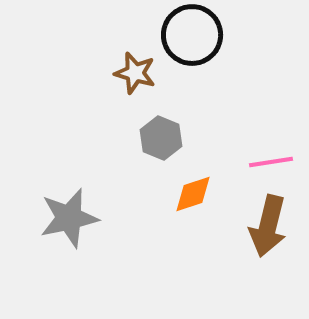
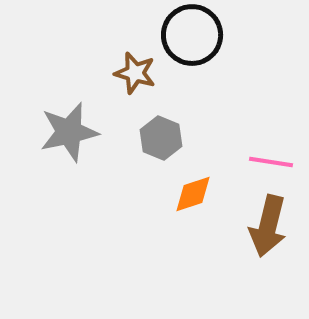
pink line: rotated 18 degrees clockwise
gray star: moved 86 px up
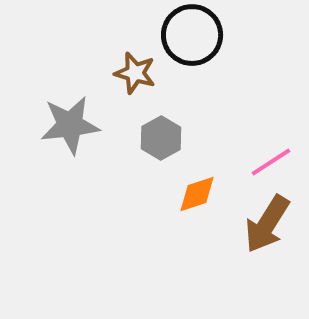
gray star: moved 1 px right, 7 px up; rotated 6 degrees clockwise
gray hexagon: rotated 9 degrees clockwise
pink line: rotated 42 degrees counterclockwise
orange diamond: moved 4 px right
brown arrow: moved 1 px left, 2 px up; rotated 18 degrees clockwise
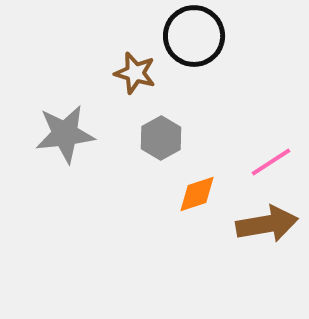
black circle: moved 2 px right, 1 px down
gray star: moved 5 px left, 9 px down
brown arrow: rotated 132 degrees counterclockwise
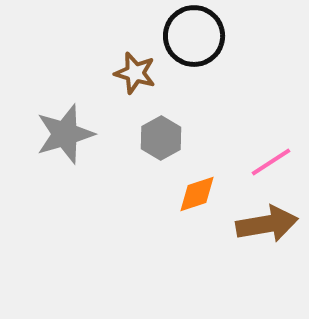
gray star: rotated 10 degrees counterclockwise
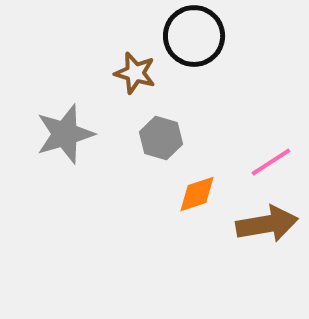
gray hexagon: rotated 15 degrees counterclockwise
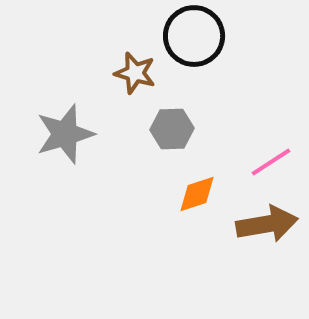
gray hexagon: moved 11 px right, 9 px up; rotated 18 degrees counterclockwise
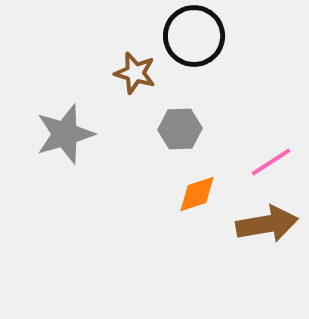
gray hexagon: moved 8 px right
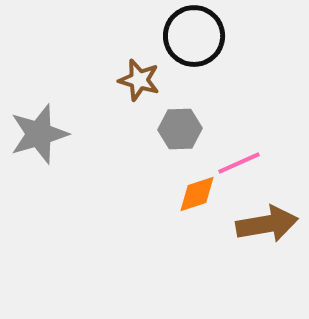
brown star: moved 4 px right, 7 px down
gray star: moved 26 px left
pink line: moved 32 px left, 1 px down; rotated 9 degrees clockwise
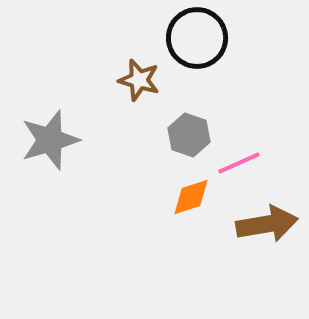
black circle: moved 3 px right, 2 px down
gray hexagon: moved 9 px right, 6 px down; rotated 21 degrees clockwise
gray star: moved 11 px right, 6 px down
orange diamond: moved 6 px left, 3 px down
